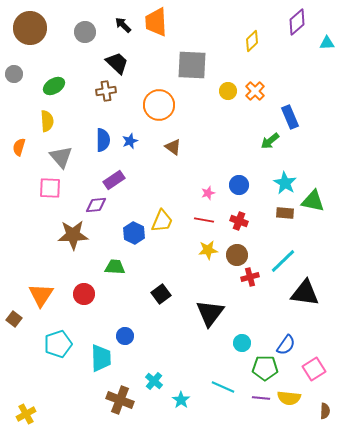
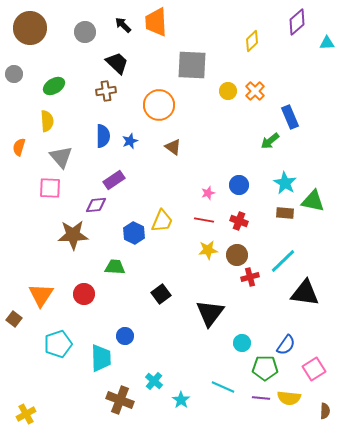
blue semicircle at (103, 140): moved 4 px up
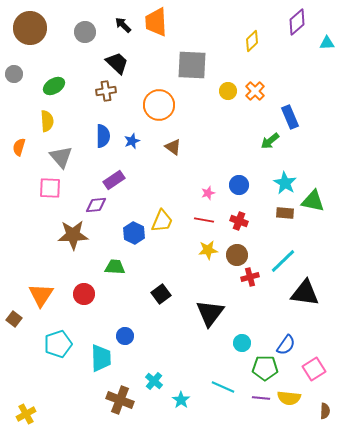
blue star at (130, 141): moved 2 px right
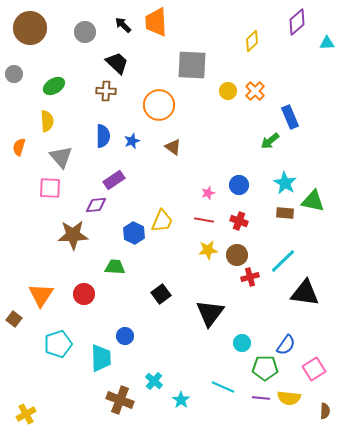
brown cross at (106, 91): rotated 12 degrees clockwise
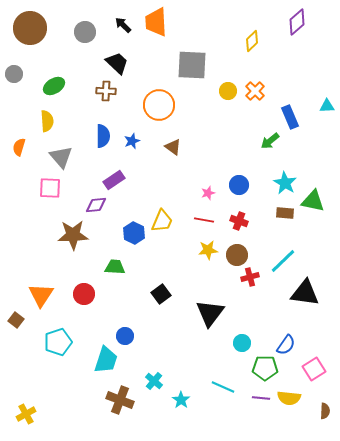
cyan triangle at (327, 43): moved 63 px down
brown square at (14, 319): moved 2 px right, 1 px down
cyan pentagon at (58, 344): moved 2 px up
cyan trapezoid at (101, 358): moved 5 px right, 2 px down; rotated 20 degrees clockwise
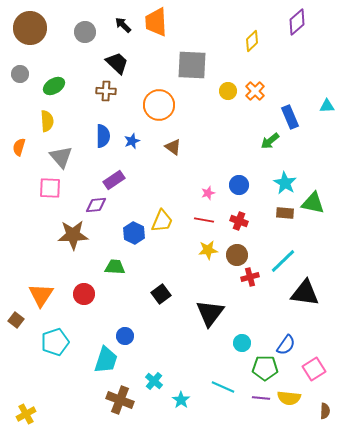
gray circle at (14, 74): moved 6 px right
green triangle at (313, 201): moved 2 px down
cyan pentagon at (58, 342): moved 3 px left
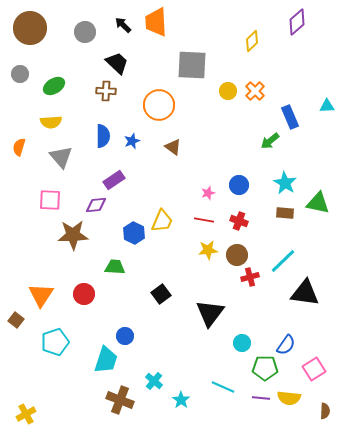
yellow semicircle at (47, 121): moved 4 px right, 1 px down; rotated 90 degrees clockwise
pink square at (50, 188): moved 12 px down
green triangle at (313, 203): moved 5 px right
